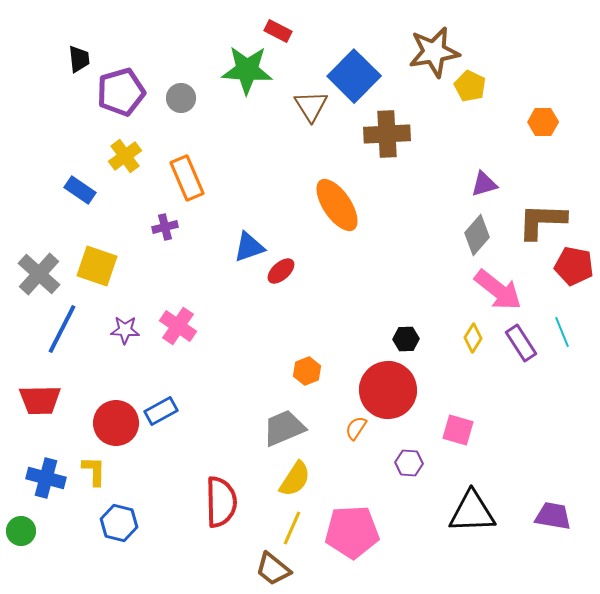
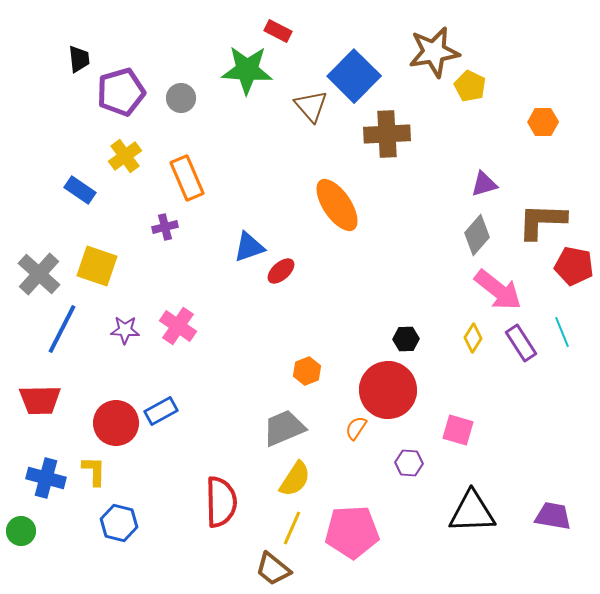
brown triangle at (311, 106): rotated 9 degrees counterclockwise
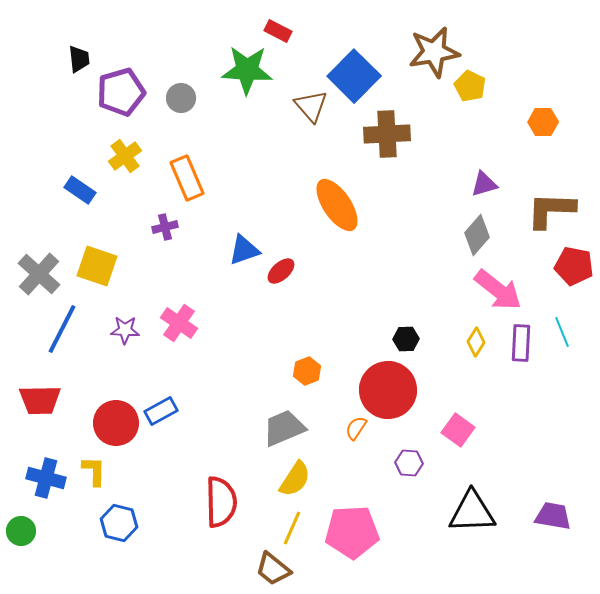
brown L-shape at (542, 221): moved 9 px right, 11 px up
blue triangle at (249, 247): moved 5 px left, 3 px down
pink cross at (178, 326): moved 1 px right, 3 px up
yellow diamond at (473, 338): moved 3 px right, 4 px down
purple rectangle at (521, 343): rotated 36 degrees clockwise
pink square at (458, 430): rotated 20 degrees clockwise
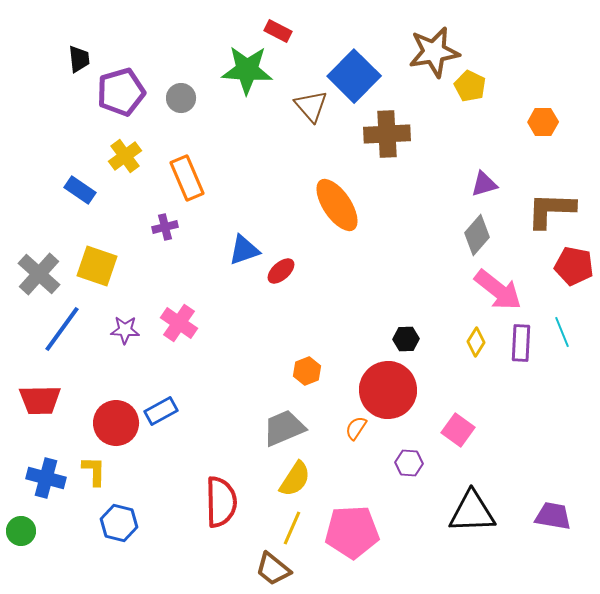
blue line at (62, 329): rotated 9 degrees clockwise
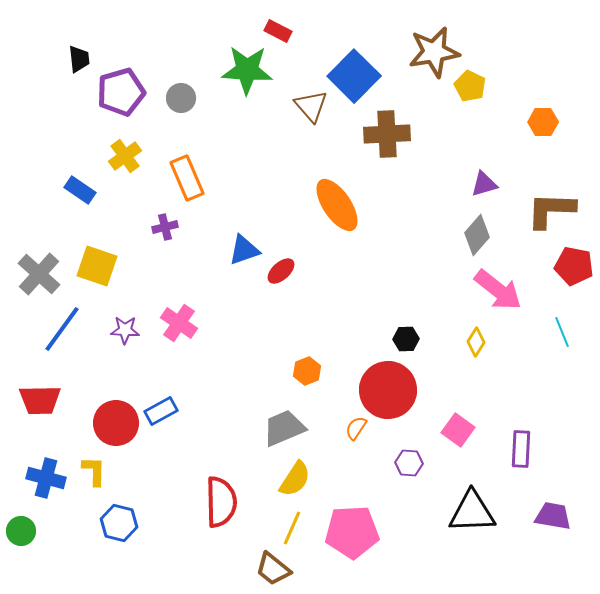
purple rectangle at (521, 343): moved 106 px down
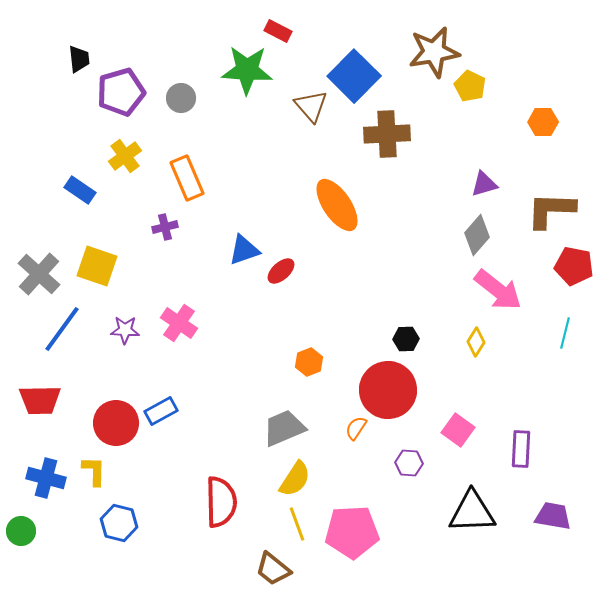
cyan line at (562, 332): moved 3 px right, 1 px down; rotated 36 degrees clockwise
orange hexagon at (307, 371): moved 2 px right, 9 px up
yellow line at (292, 528): moved 5 px right, 4 px up; rotated 44 degrees counterclockwise
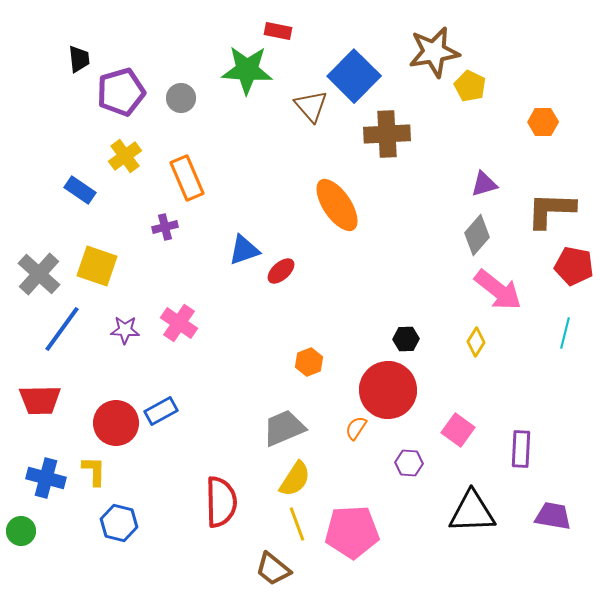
red rectangle at (278, 31): rotated 16 degrees counterclockwise
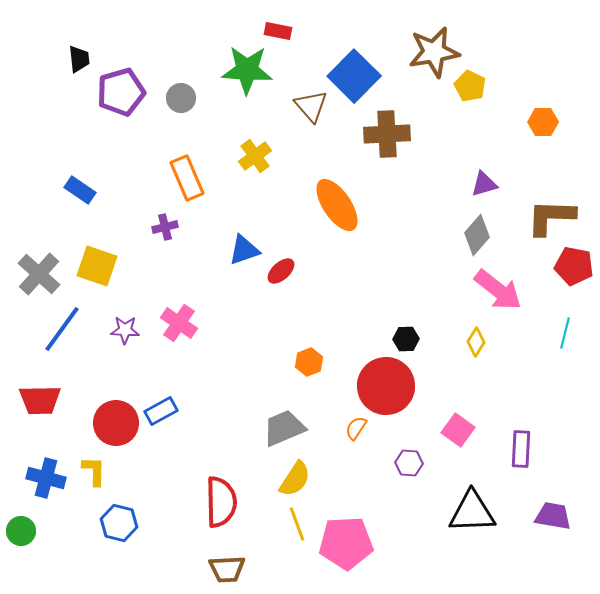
yellow cross at (125, 156): moved 130 px right
brown L-shape at (551, 210): moved 7 px down
red circle at (388, 390): moved 2 px left, 4 px up
pink pentagon at (352, 532): moved 6 px left, 11 px down
brown trapezoid at (273, 569): moved 46 px left; rotated 42 degrees counterclockwise
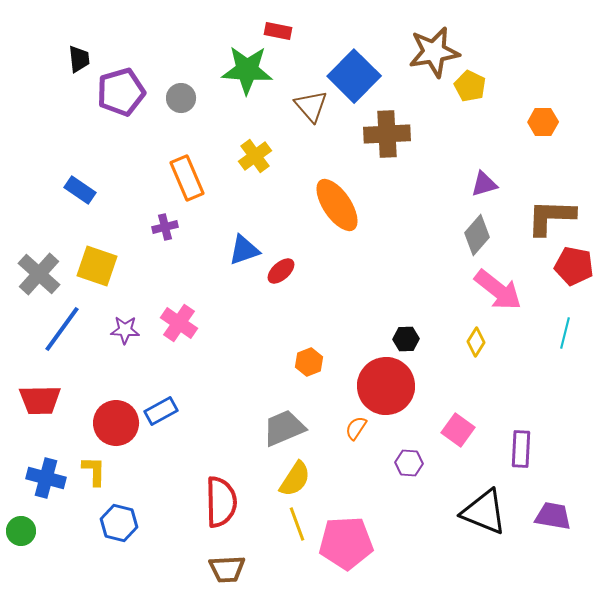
black triangle at (472, 512): moved 12 px right; rotated 24 degrees clockwise
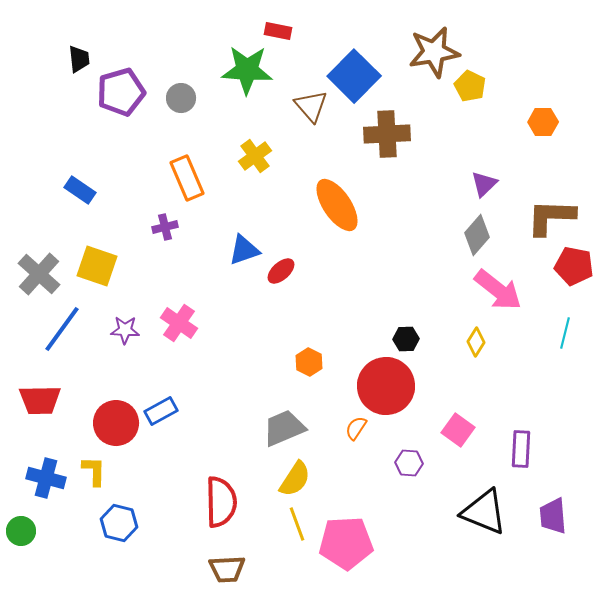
purple triangle at (484, 184): rotated 28 degrees counterclockwise
orange hexagon at (309, 362): rotated 12 degrees counterclockwise
purple trapezoid at (553, 516): rotated 105 degrees counterclockwise
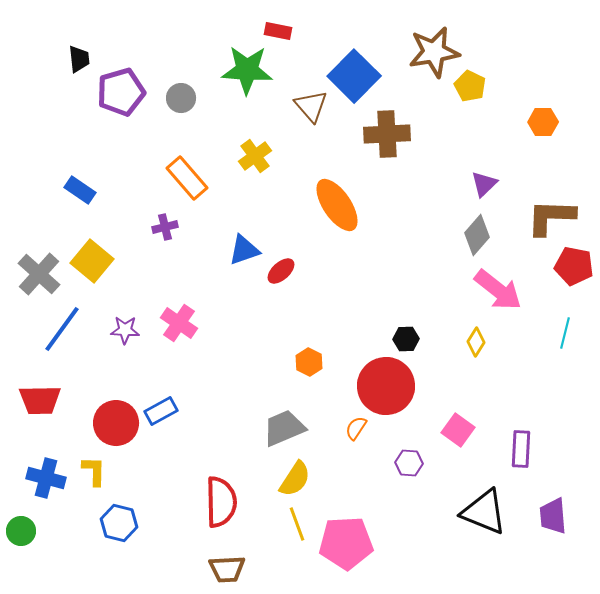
orange rectangle at (187, 178): rotated 18 degrees counterclockwise
yellow square at (97, 266): moved 5 px left, 5 px up; rotated 21 degrees clockwise
